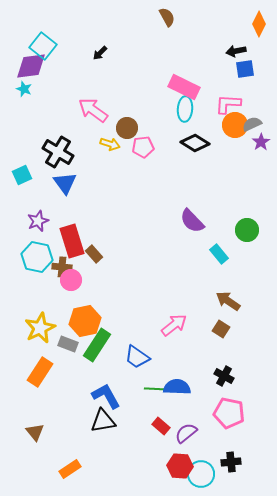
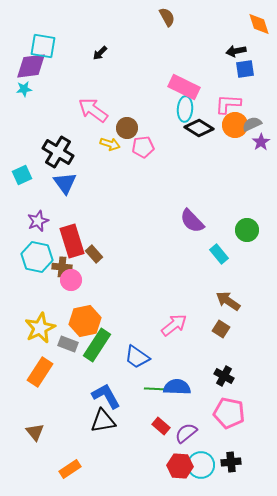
orange diamond at (259, 24): rotated 45 degrees counterclockwise
cyan square at (43, 46): rotated 28 degrees counterclockwise
cyan star at (24, 89): rotated 28 degrees counterclockwise
black diamond at (195, 143): moved 4 px right, 15 px up
cyan circle at (201, 474): moved 9 px up
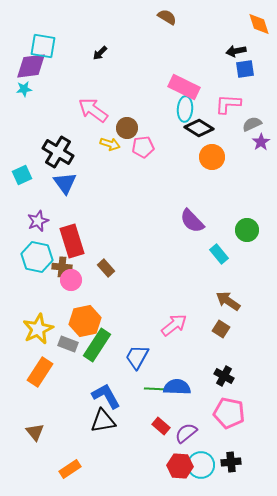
brown semicircle at (167, 17): rotated 30 degrees counterclockwise
orange circle at (235, 125): moved 23 px left, 32 px down
brown rectangle at (94, 254): moved 12 px right, 14 px down
yellow star at (40, 328): moved 2 px left, 1 px down
blue trapezoid at (137, 357): rotated 84 degrees clockwise
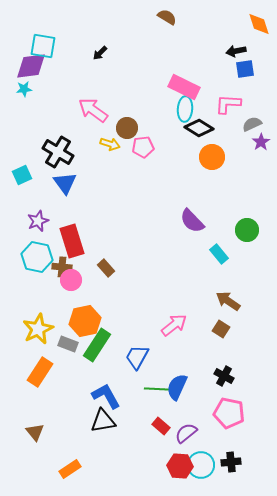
blue semicircle at (177, 387): rotated 68 degrees counterclockwise
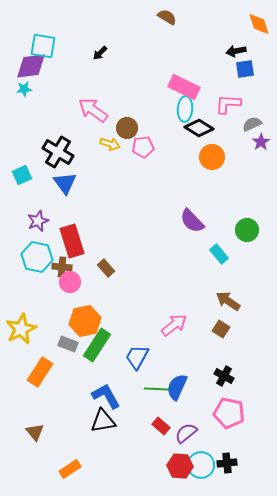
pink circle at (71, 280): moved 1 px left, 2 px down
yellow star at (38, 329): moved 17 px left
black cross at (231, 462): moved 4 px left, 1 px down
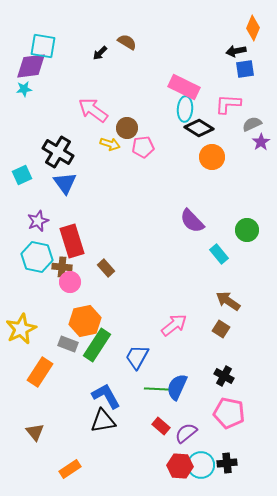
brown semicircle at (167, 17): moved 40 px left, 25 px down
orange diamond at (259, 24): moved 6 px left, 4 px down; rotated 40 degrees clockwise
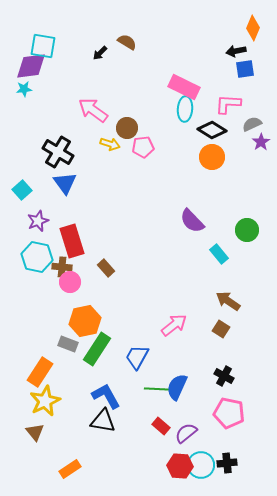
black diamond at (199, 128): moved 13 px right, 2 px down
cyan square at (22, 175): moved 15 px down; rotated 18 degrees counterclockwise
yellow star at (21, 329): moved 24 px right, 72 px down
green rectangle at (97, 345): moved 4 px down
black triangle at (103, 421): rotated 20 degrees clockwise
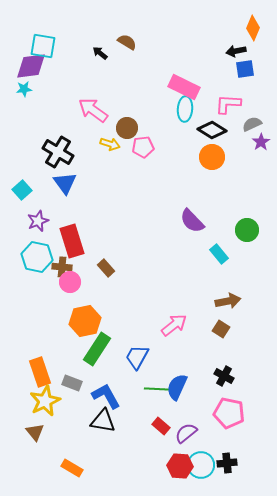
black arrow at (100, 53): rotated 84 degrees clockwise
brown arrow at (228, 301): rotated 135 degrees clockwise
gray rectangle at (68, 344): moved 4 px right, 39 px down
orange rectangle at (40, 372): rotated 52 degrees counterclockwise
orange rectangle at (70, 469): moved 2 px right, 1 px up; rotated 65 degrees clockwise
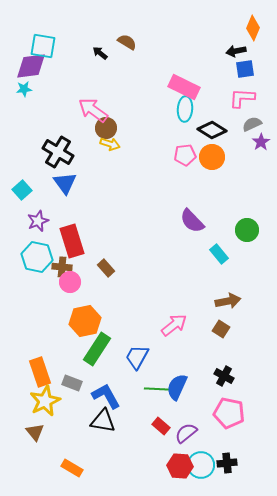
pink L-shape at (228, 104): moved 14 px right, 6 px up
brown circle at (127, 128): moved 21 px left
pink pentagon at (143, 147): moved 42 px right, 8 px down
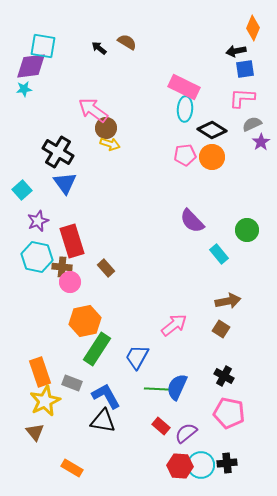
black arrow at (100, 53): moved 1 px left, 5 px up
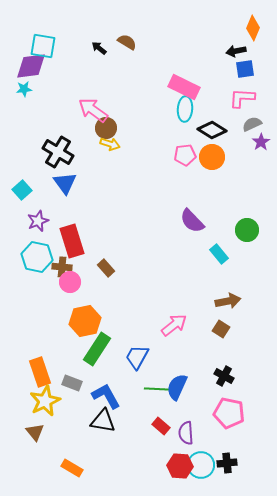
purple semicircle at (186, 433): rotated 55 degrees counterclockwise
